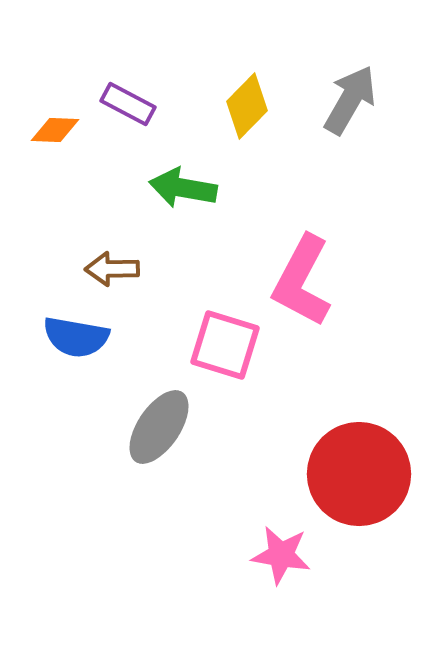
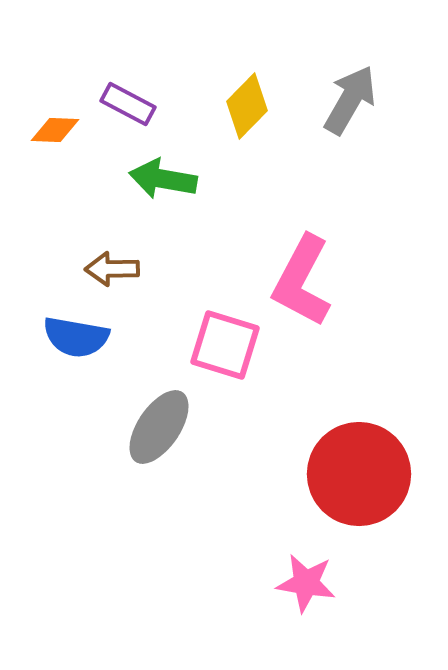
green arrow: moved 20 px left, 9 px up
pink star: moved 25 px right, 28 px down
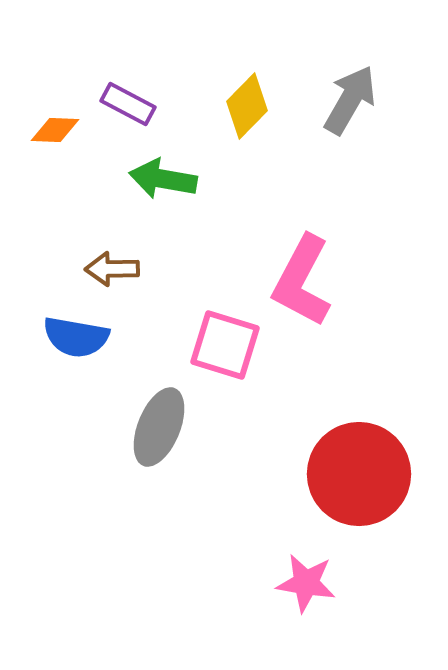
gray ellipse: rotated 12 degrees counterclockwise
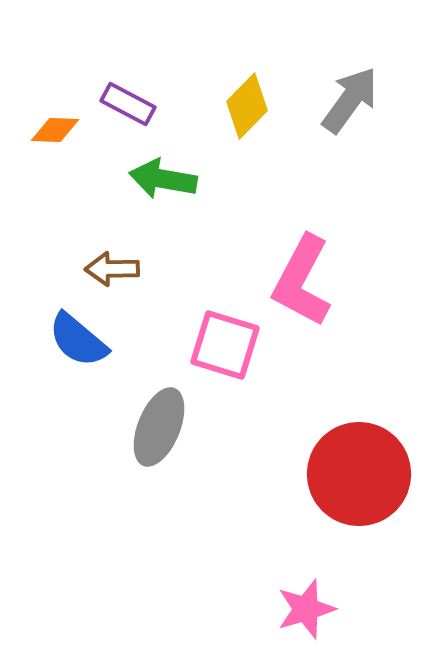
gray arrow: rotated 6 degrees clockwise
blue semicircle: moved 2 px right, 3 px down; rotated 30 degrees clockwise
pink star: moved 26 px down; rotated 26 degrees counterclockwise
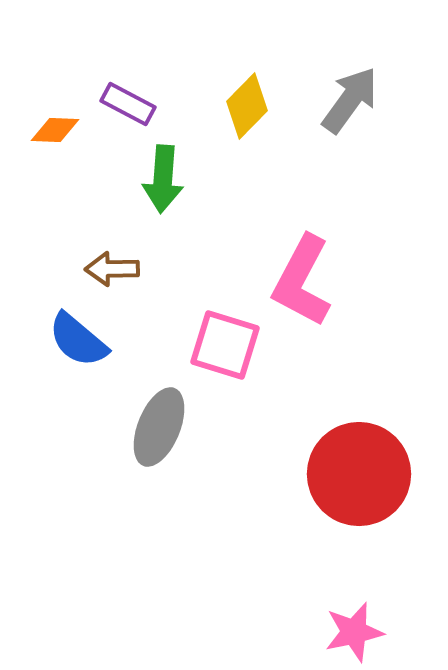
green arrow: rotated 96 degrees counterclockwise
pink star: moved 48 px right, 23 px down; rotated 4 degrees clockwise
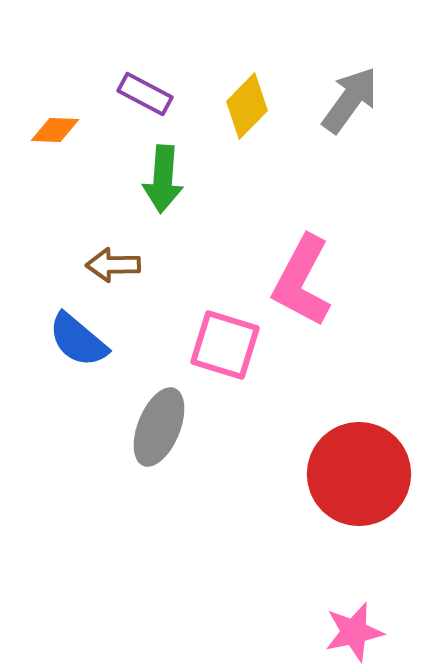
purple rectangle: moved 17 px right, 10 px up
brown arrow: moved 1 px right, 4 px up
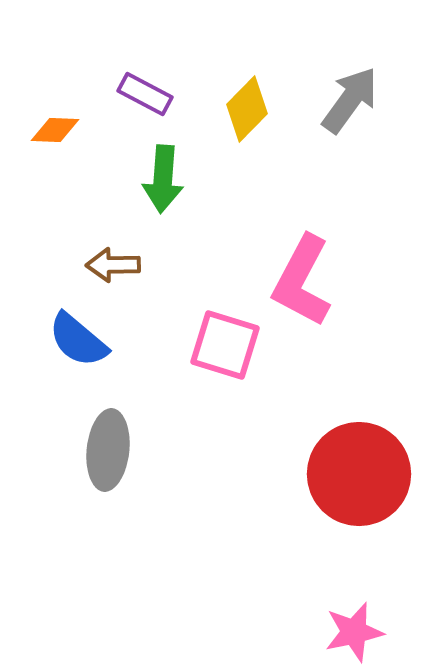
yellow diamond: moved 3 px down
gray ellipse: moved 51 px left, 23 px down; rotated 16 degrees counterclockwise
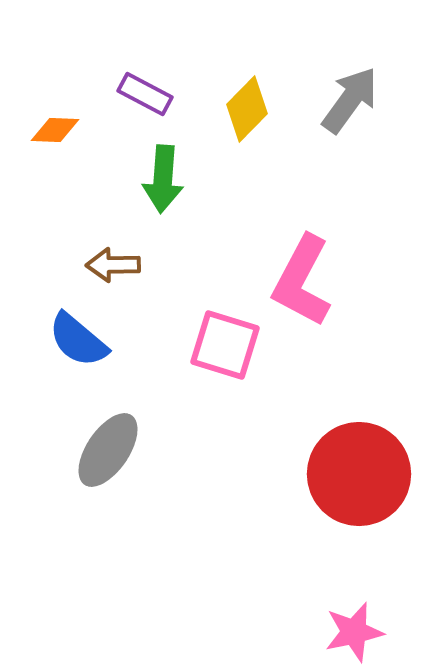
gray ellipse: rotated 28 degrees clockwise
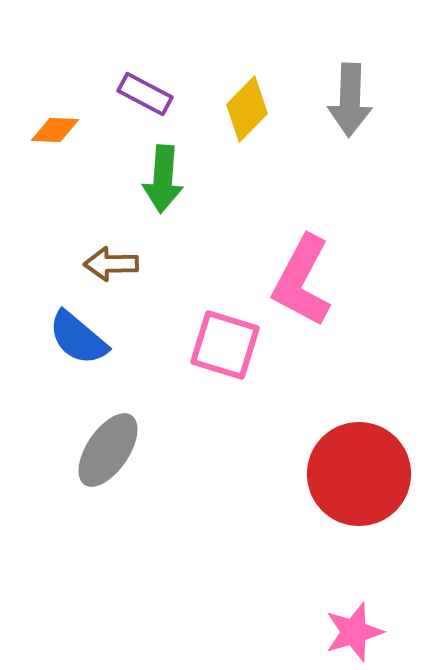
gray arrow: rotated 146 degrees clockwise
brown arrow: moved 2 px left, 1 px up
blue semicircle: moved 2 px up
pink star: rotated 4 degrees counterclockwise
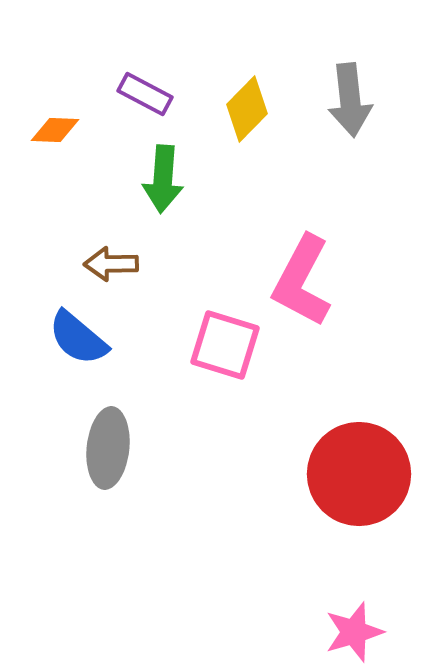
gray arrow: rotated 8 degrees counterclockwise
gray ellipse: moved 2 px up; rotated 28 degrees counterclockwise
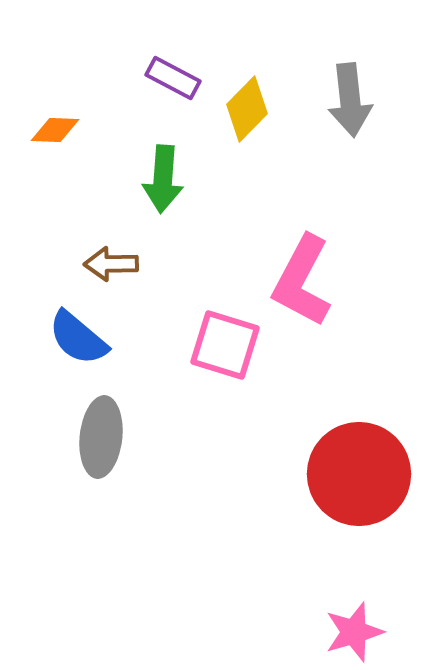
purple rectangle: moved 28 px right, 16 px up
gray ellipse: moved 7 px left, 11 px up
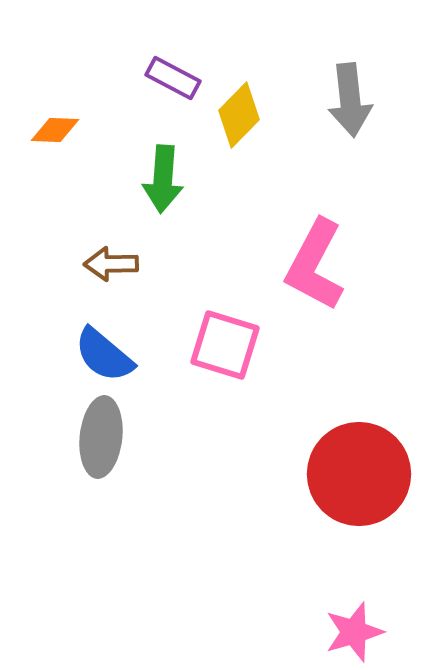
yellow diamond: moved 8 px left, 6 px down
pink L-shape: moved 13 px right, 16 px up
blue semicircle: moved 26 px right, 17 px down
